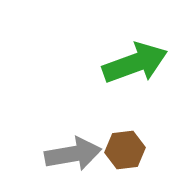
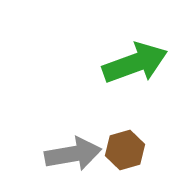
brown hexagon: rotated 9 degrees counterclockwise
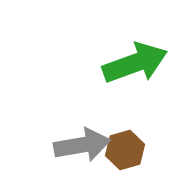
gray arrow: moved 9 px right, 9 px up
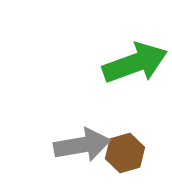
brown hexagon: moved 3 px down
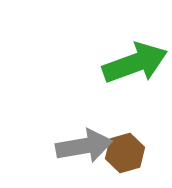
gray arrow: moved 2 px right, 1 px down
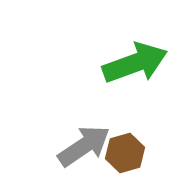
gray arrow: rotated 24 degrees counterclockwise
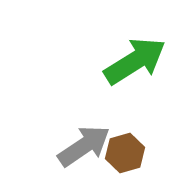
green arrow: moved 2 px up; rotated 12 degrees counterclockwise
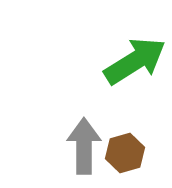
gray arrow: rotated 56 degrees counterclockwise
